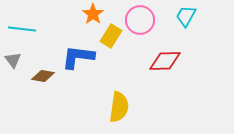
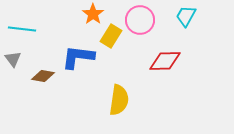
gray triangle: moved 1 px up
yellow semicircle: moved 7 px up
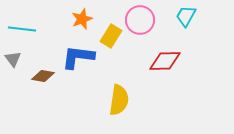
orange star: moved 11 px left, 5 px down; rotated 15 degrees clockwise
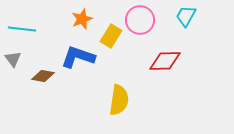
blue L-shape: rotated 12 degrees clockwise
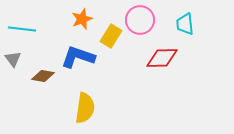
cyan trapezoid: moved 1 px left, 8 px down; rotated 35 degrees counterclockwise
red diamond: moved 3 px left, 3 px up
yellow semicircle: moved 34 px left, 8 px down
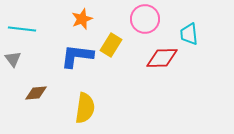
pink circle: moved 5 px right, 1 px up
cyan trapezoid: moved 4 px right, 10 px down
yellow rectangle: moved 9 px down
blue L-shape: moved 1 px left, 1 px up; rotated 12 degrees counterclockwise
brown diamond: moved 7 px left, 17 px down; rotated 15 degrees counterclockwise
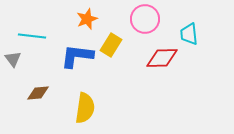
orange star: moved 5 px right
cyan line: moved 10 px right, 7 px down
brown diamond: moved 2 px right
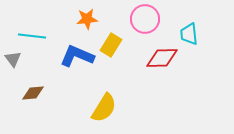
orange star: rotated 15 degrees clockwise
blue L-shape: rotated 16 degrees clockwise
brown diamond: moved 5 px left
yellow semicircle: moved 19 px right; rotated 24 degrees clockwise
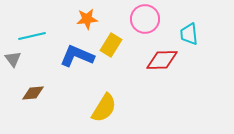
cyan line: rotated 20 degrees counterclockwise
red diamond: moved 2 px down
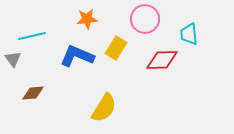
yellow rectangle: moved 5 px right, 3 px down
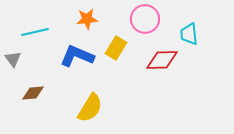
cyan line: moved 3 px right, 4 px up
yellow semicircle: moved 14 px left
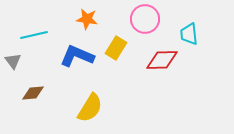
orange star: rotated 15 degrees clockwise
cyan line: moved 1 px left, 3 px down
gray triangle: moved 2 px down
